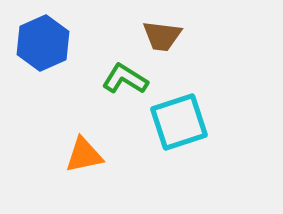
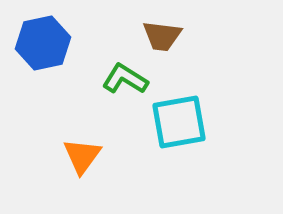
blue hexagon: rotated 12 degrees clockwise
cyan square: rotated 8 degrees clockwise
orange triangle: moved 2 px left, 1 px down; rotated 42 degrees counterclockwise
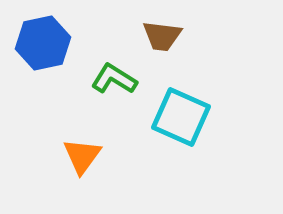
green L-shape: moved 11 px left
cyan square: moved 2 px right, 5 px up; rotated 34 degrees clockwise
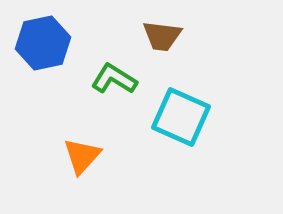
orange triangle: rotated 6 degrees clockwise
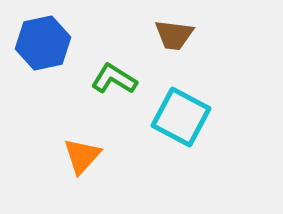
brown trapezoid: moved 12 px right, 1 px up
cyan square: rotated 4 degrees clockwise
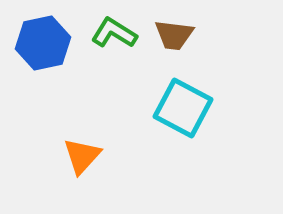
green L-shape: moved 46 px up
cyan square: moved 2 px right, 9 px up
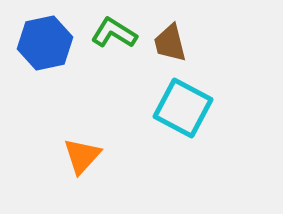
brown trapezoid: moved 4 px left, 8 px down; rotated 69 degrees clockwise
blue hexagon: moved 2 px right
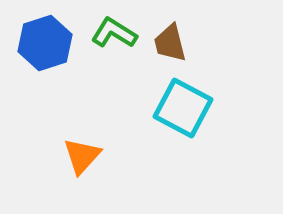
blue hexagon: rotated 6 degrees counterclockwise
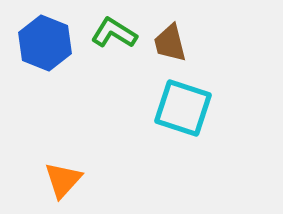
blue hexagon: rotated 20 degrees counterclockwise
cyan square: rotated 10 degrees counterclockwise
orange triangle: moved 19 px left, 24 px down
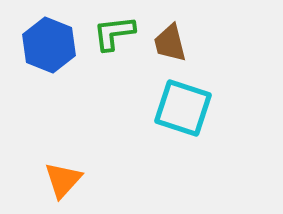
green L-shape: rotated 39 degrees counterclockwise
blue hexagon: moved 4 px right, 2 px down
